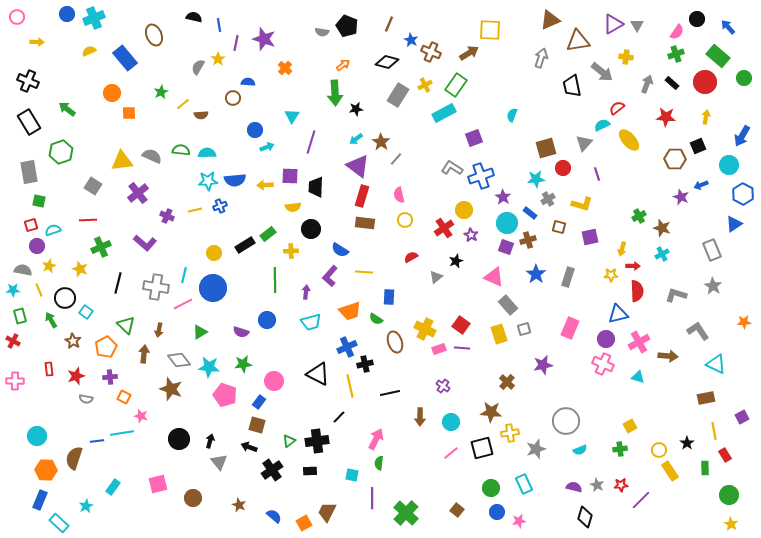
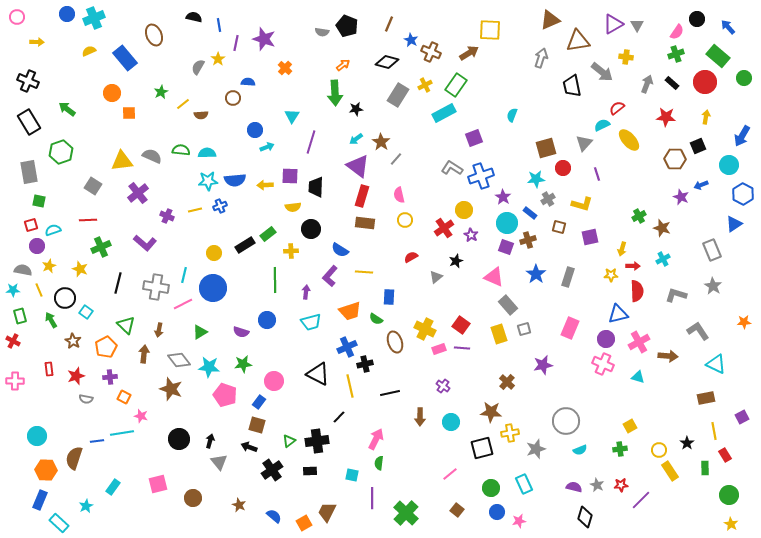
cyan cross at (662, 254): moved 1 px right, 5 px down
pink line at (451, 453): moved 1 px left, 21 px down
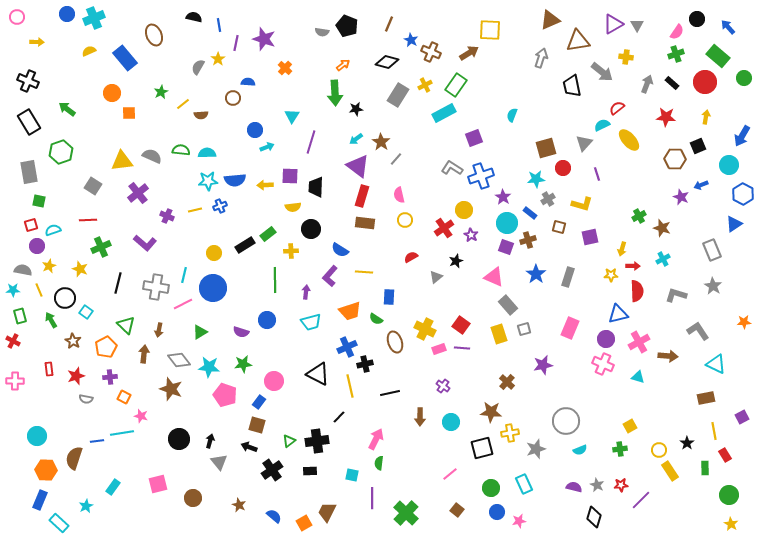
black diamond at (585, 517): moved 9 px right
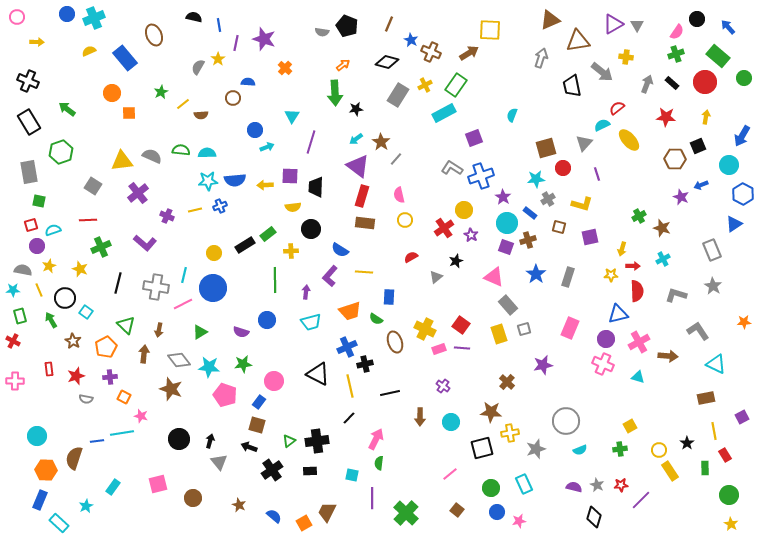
black line at (339, 417): moved 10 px right, 1 px down
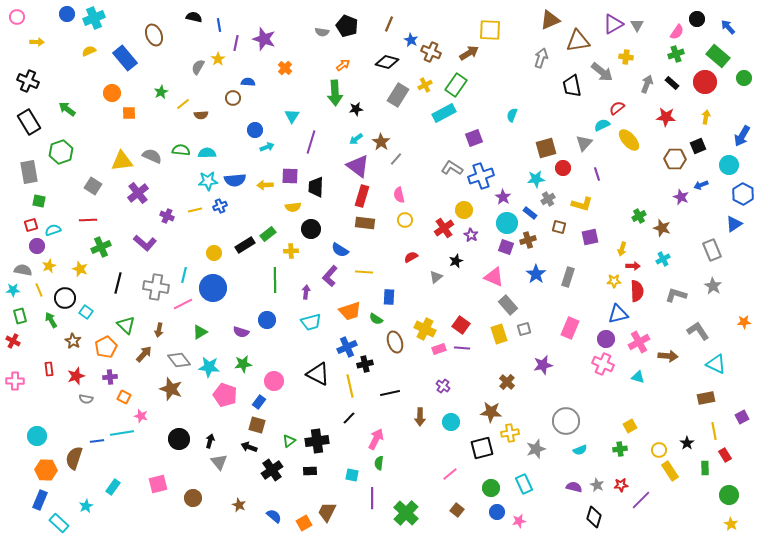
yellow star at (611, 275): moved 3 px right, 6 px down
brown arrow at (144, 354): rotated 36 degrees clockwise
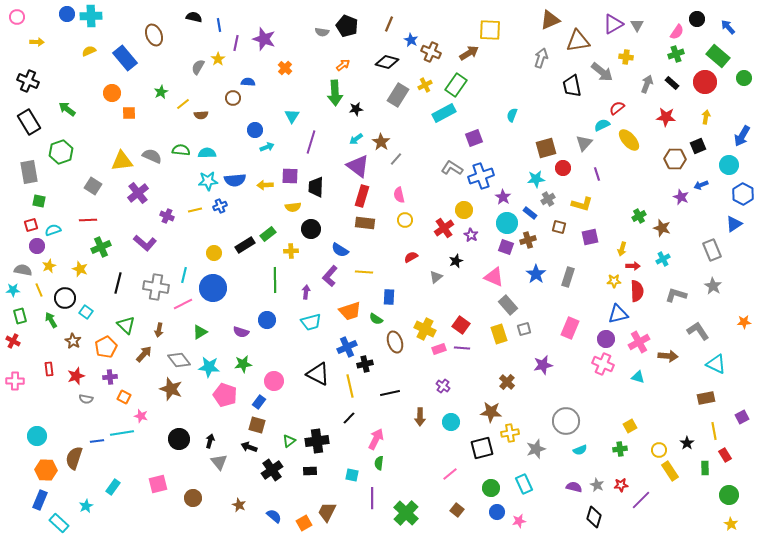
cyan cross at (94, 18): moved 3 px left, 2 px up; rotated 20 degrees clockwise
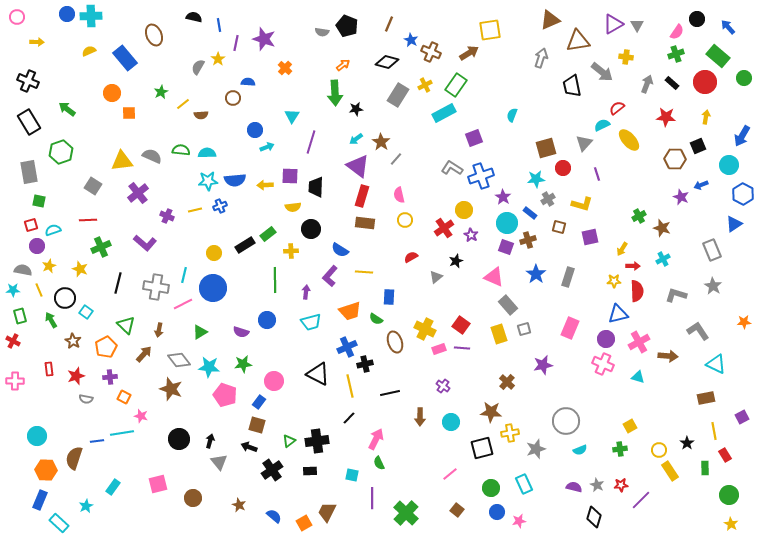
yellow square at (490, 30): rotated 10 degrees counterclockwise
yellow arrow at (622, 249): rotated 16 degrees clockwise
green semicircle at (379, 463): rotated 32 degrees counterclockwise
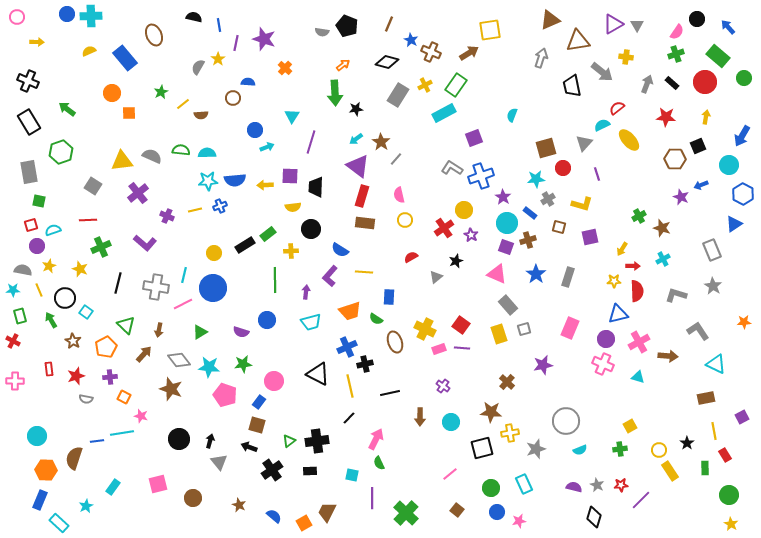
pink triangle at (494, 277): moved 3 px right, 3 px up
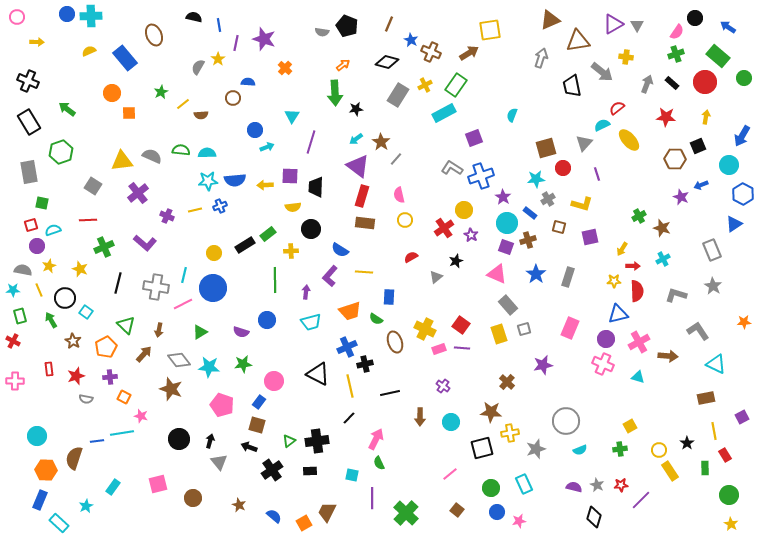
black circle at (697, 19): moved 2 px left, 1 px up
blue arrow at (728, 27): rotated 14 degrees counterclockwise
green square at (39, 201): moved 3 px right, 2 px down
green cross at (101, 247): moved 3 px right
pink pentagon at (225, 395): moved 3 px left, 10 px down
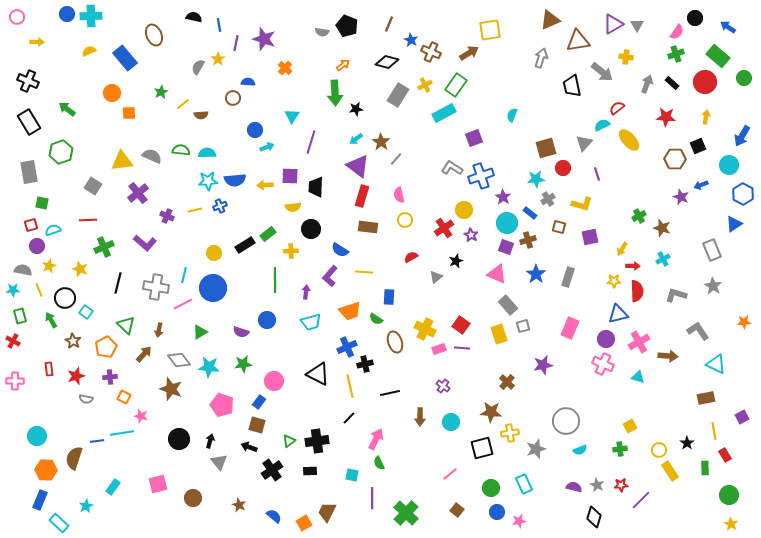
brown rectangle at (365, 223): moved 3 px right, 4 px down
gray square at (524, 329): moved 1 px left, 3 px up
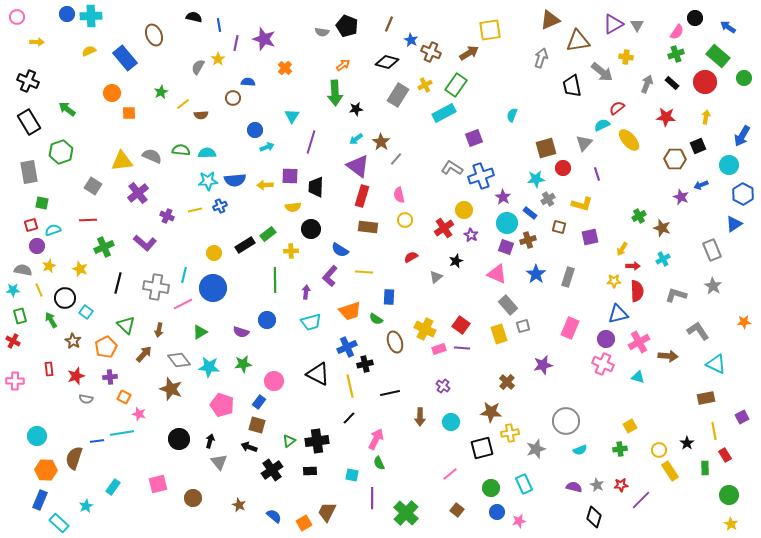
pink star at (141, 416): moved 2 px left, 2 px up
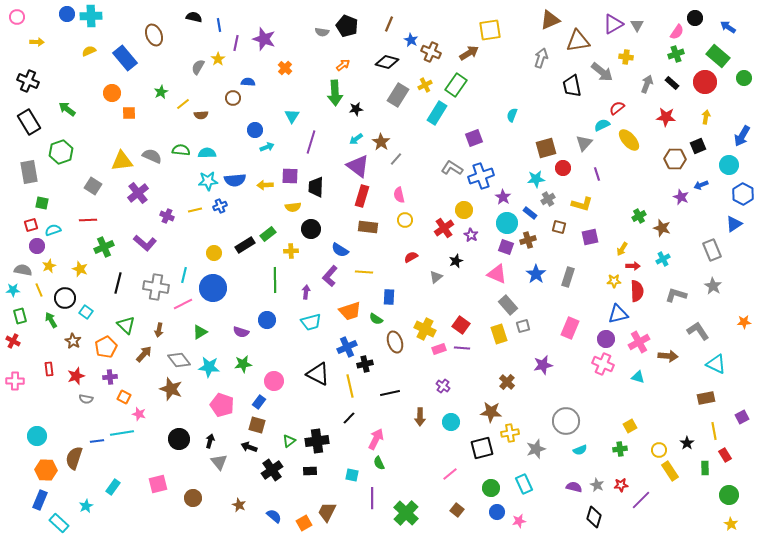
cyan rectangle at (444, 113): moved 7 px left; rotated 30 degrees counterclockwise
